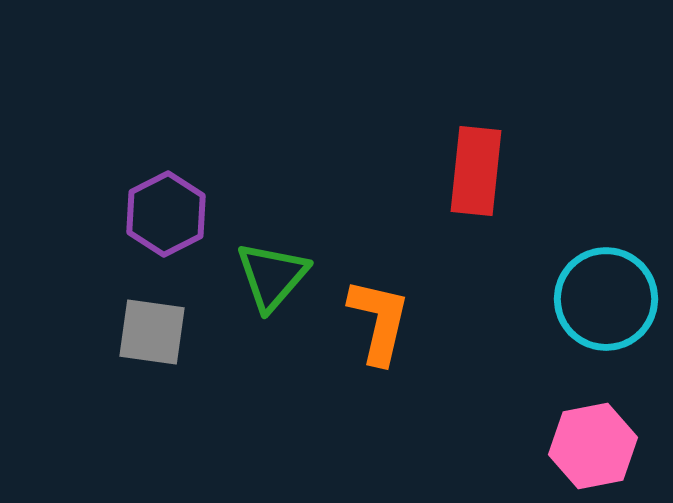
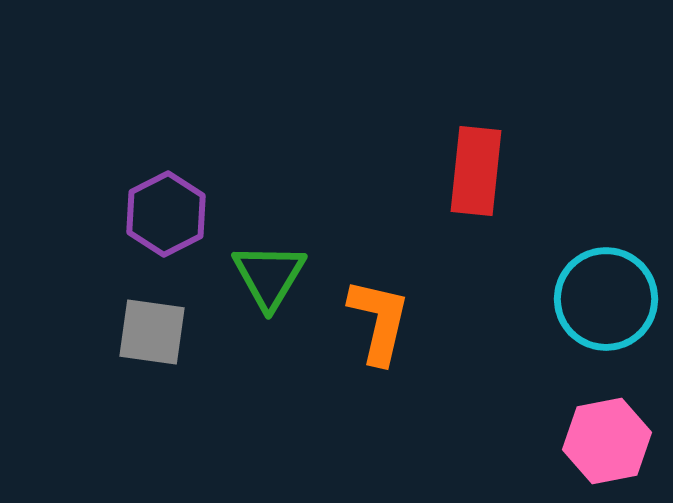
green triangle: moved 3 px left; rotated 10 degrees counterclockwise
pink hexagon: moved 14 px right, 5 px up
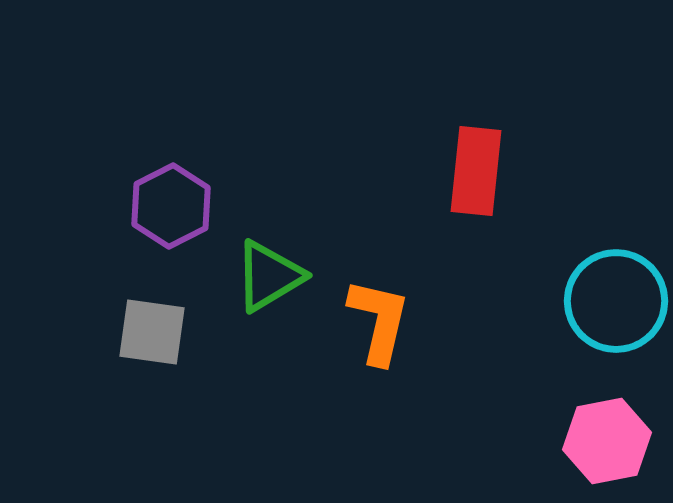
purple hexagon: moved 5 px right, 8 px up
green triangle: rotated 28 degrees clockwise
cyan circle: moved 10 px right, 2 px down
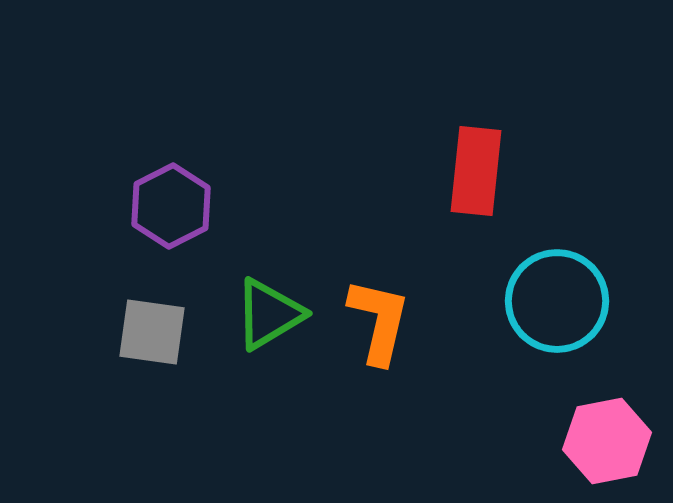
green triangle: moved 38 px down
cyan circle: moved 59 px left
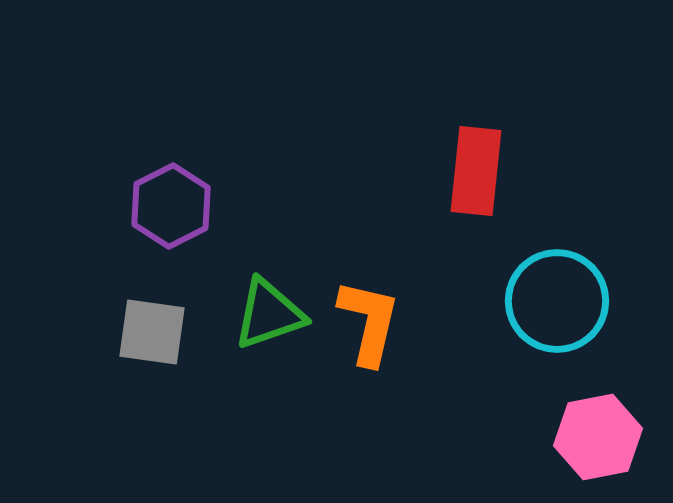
green triangle: rotated 12 degrees clockwise
orange L-shape: moved 10 px left, 1 px down
pink hexagon: moved 9 px left, 4 px up
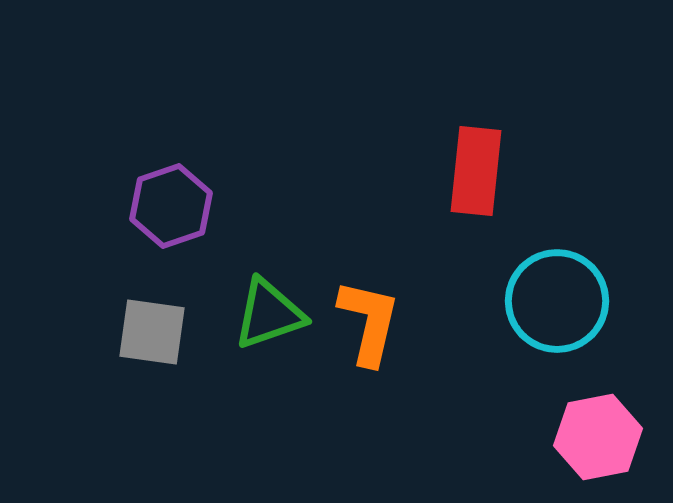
purple hexagon: rotated 8 degrees clockwise
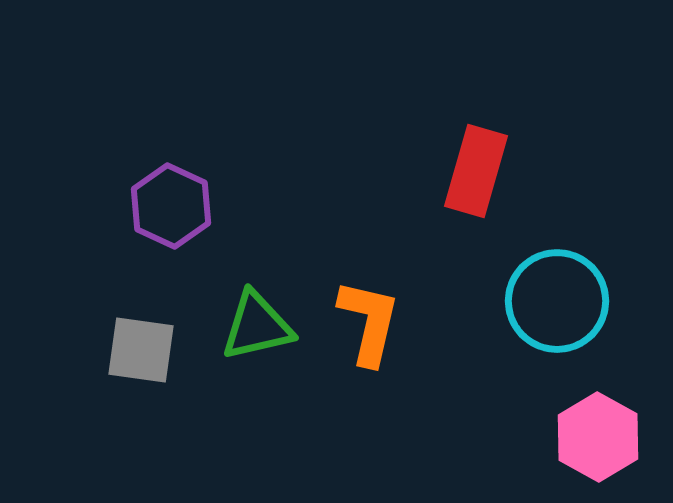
red rectangle: rotated 10 degrees clockwise
purple hexagon: rotated 16 degrees counterclockwise
green triangle: moved 12 px left, 12 px down; rotated 6 degrees clockwise
gray square: moved 11 px left, 18 px down
pink hexagon: rotated 20 degrees counterclockwise
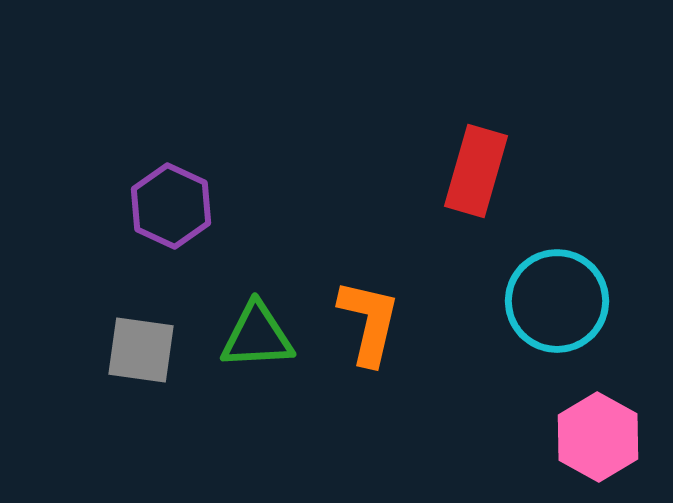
green triangle: moved 10 px down; rotated 10 degrees clockwise
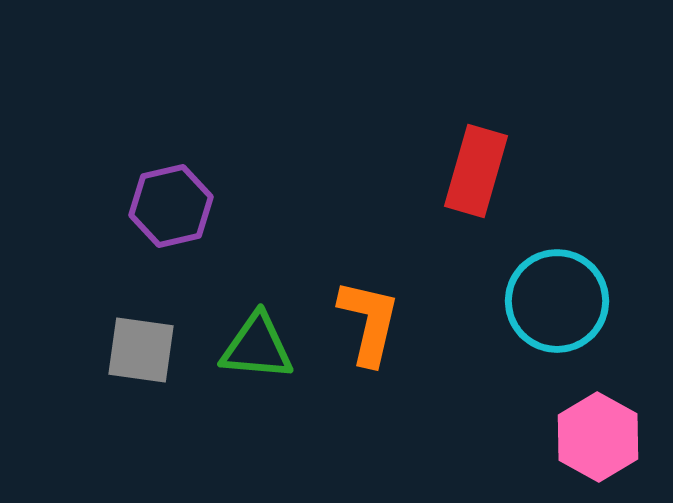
purple hexagon: rotated 22 degrees clockwise
green triangle: moved 11 px down; rotated 8 degrees clockwise
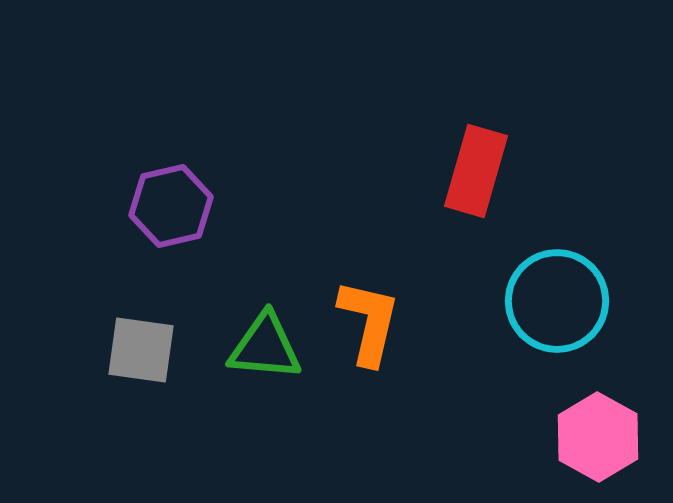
green triangle: moved 8 px right
